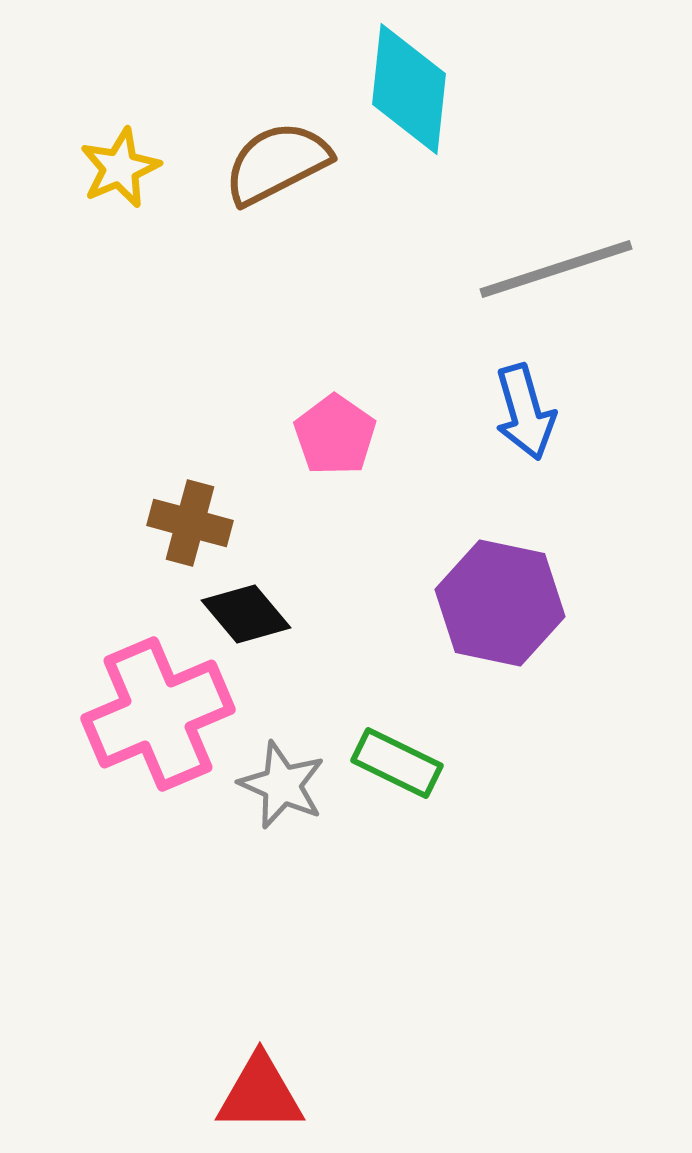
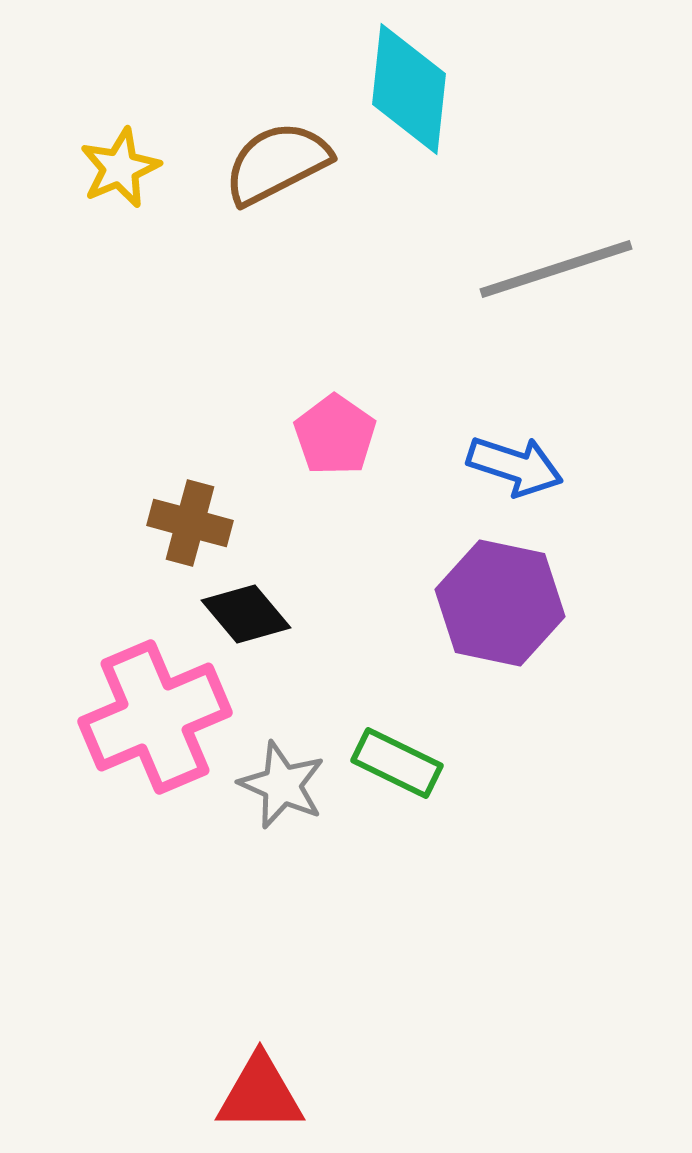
blue arrow: moved 10 px left, 54 px down; rotated 56 degrees counterclockwise
pink cross: moved 3 px left, 3 px down
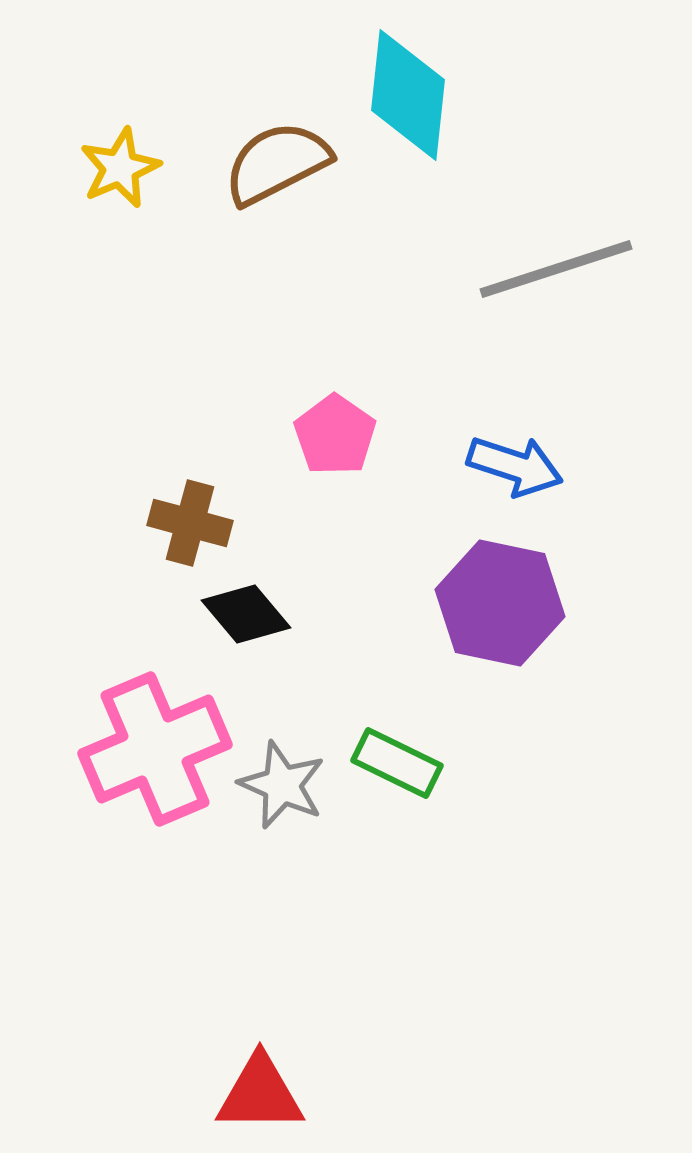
cyan diamond: moved 1 px left, 6 px down
pink cross: moved 32 px down
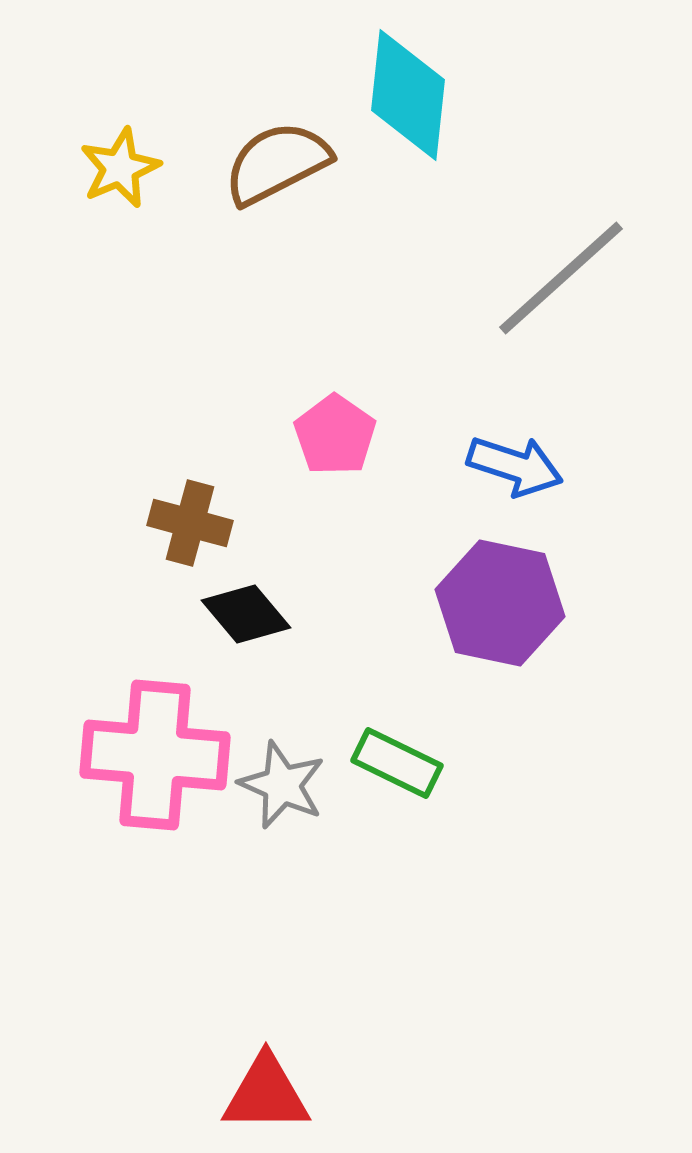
gray line: moved 5 px right, 9 px down; rotated 24 degrees counterclockwise
pink cross: moved 6 px down; rotated 28 degrees clockwise
red triangle: moved 6 px right
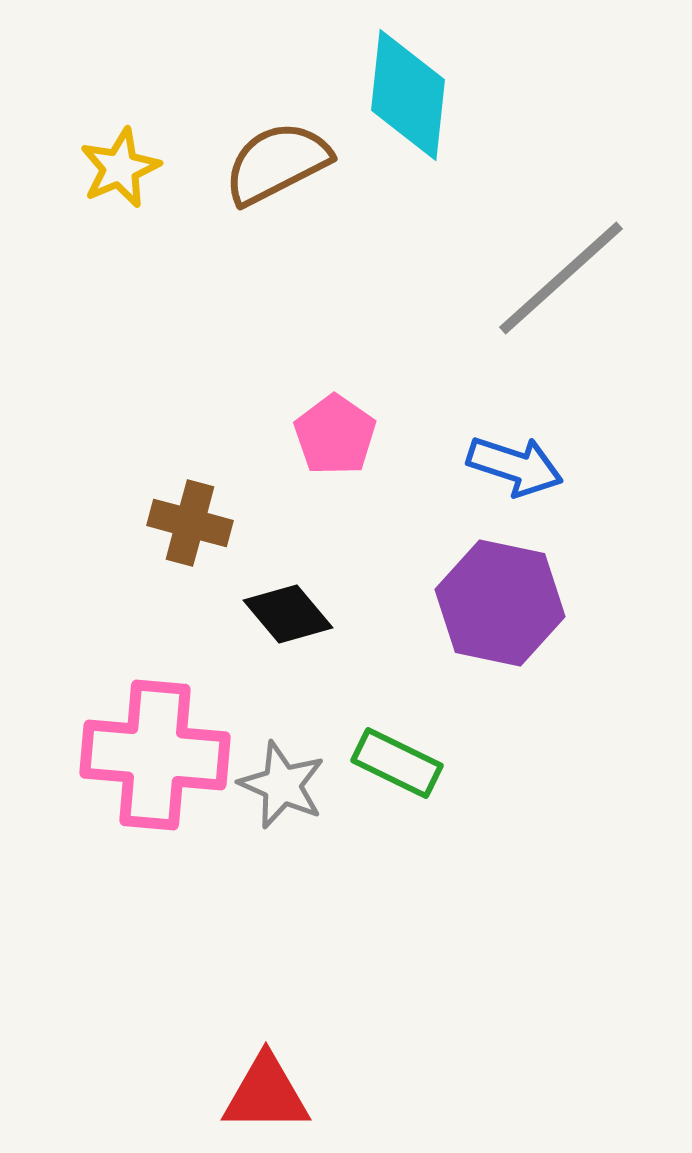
black diamond: moved 42 px right
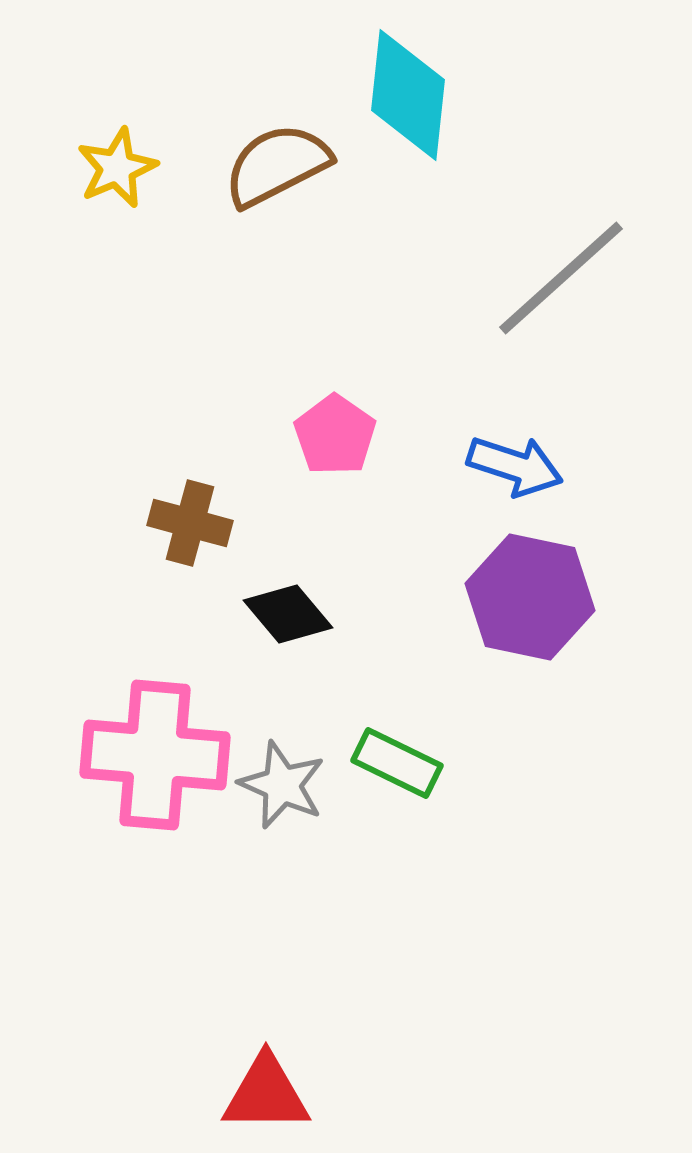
brown semicircle: moved 2 px down
yellow star: moved 3 px left
purple hexagon: moved 30 px right, 6 px up
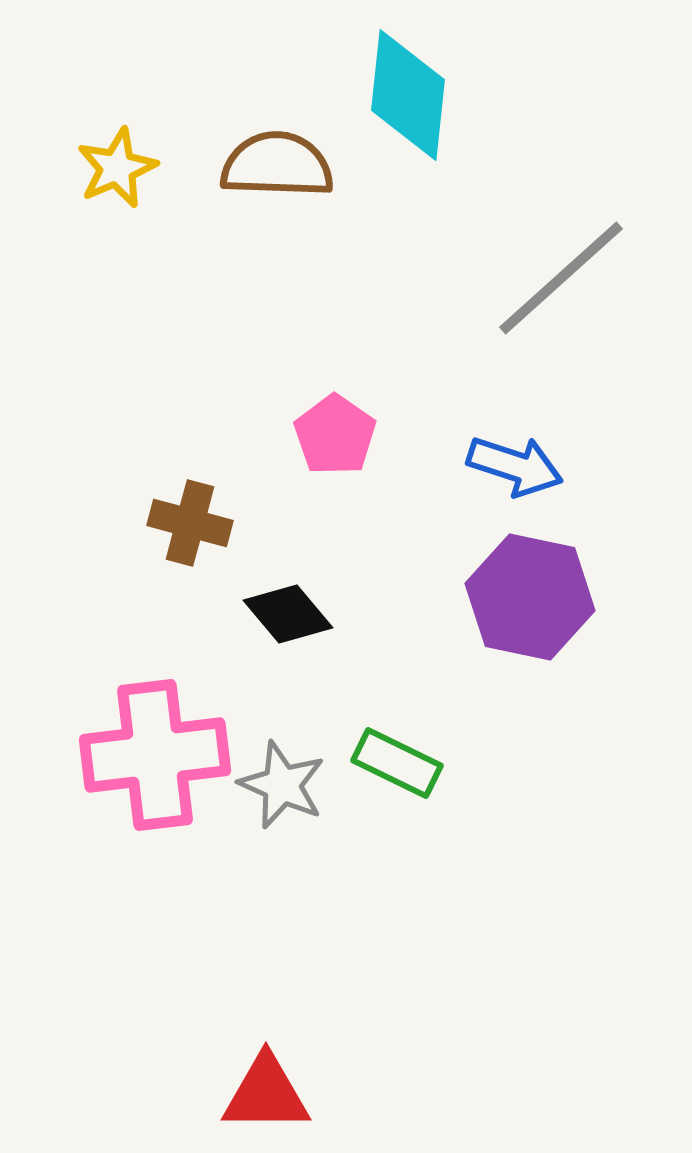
brown semicircle: rotated 29 degrees clockwise
pink cross: rotated 12 degrees counterclockwise
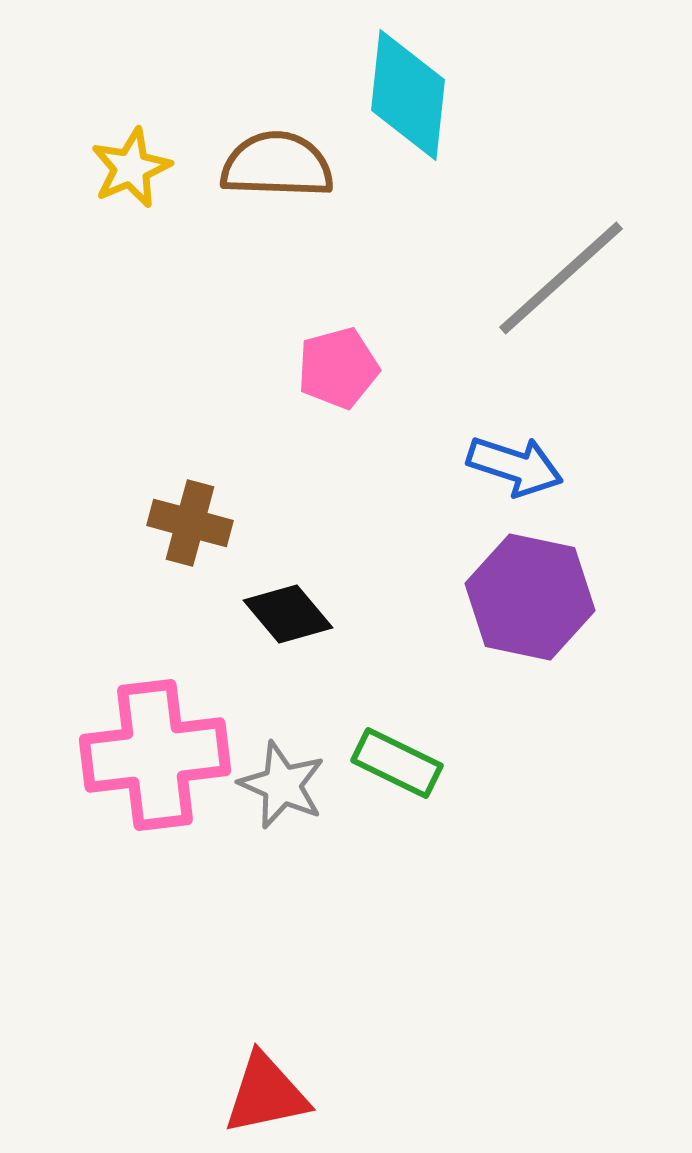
yellow star: moved 14 px right
pink pentagon: moved 3 px right, 67 px up; rotated 22 degrees clockwise
red triangle: rotated 12 degrees counterclockwise
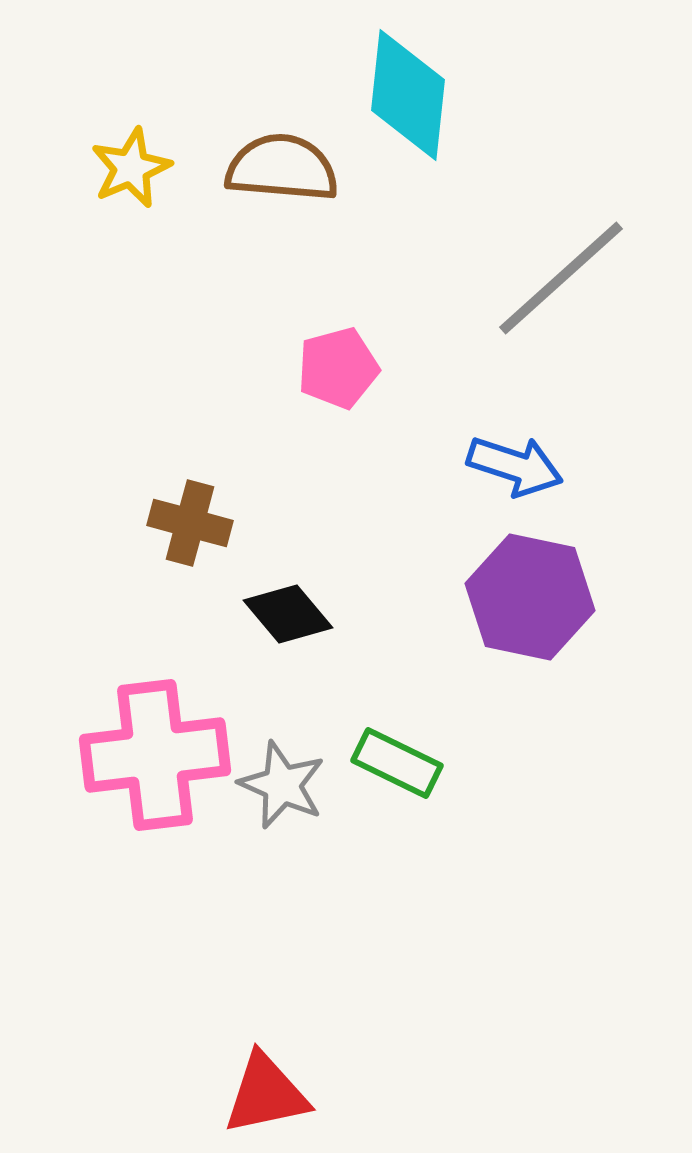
brown semicircle: moved 5 px right, 3 px down; rotated 3 degrees clockwise
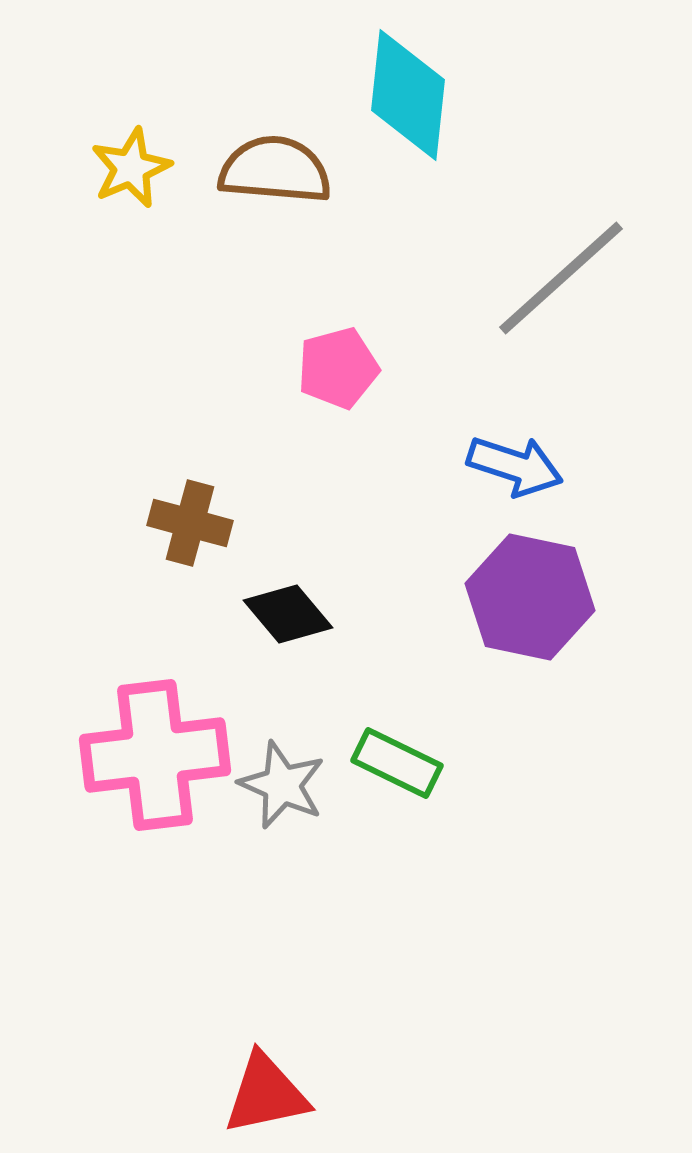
brown semicircle: moved 7 px left, 2 px down
